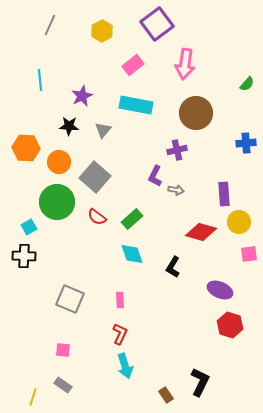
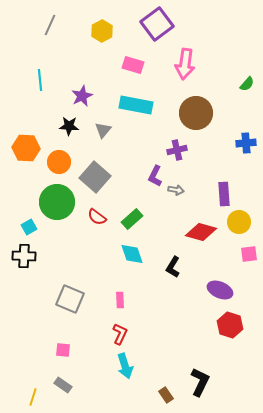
pink rectangle at (133, 65): rotated 55 degrees clockwise
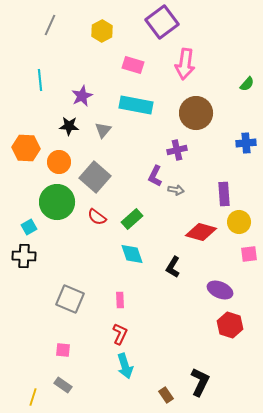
purple square at (157, 24): moved 5 px right, 2 px up
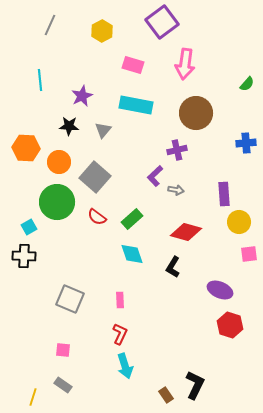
purple L-shape at (155, 176): rotated 20 degrees clockwise
red diamond at (201, 232): moved 15 px left
black L-shape at (200, 382): moved 5 px left, 3 px down
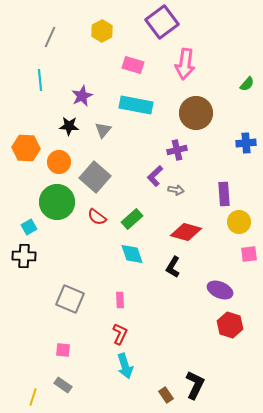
gray line at (50, 25): moved 12 px down
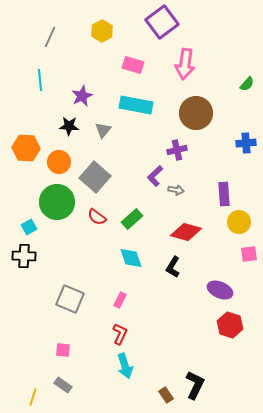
cyan diamond at (132, 254): moved 1 px left, 4 px down
pink rectangle at (120, 300): rotated 28 degrees clockwise
